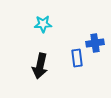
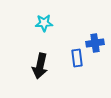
cyan star: moved 1 px right, 1 px up
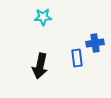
cyan star: moved 1 px left, 6 px up
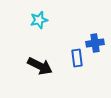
cyan star: moved 4 px left, 3 px down; rotated 12 degrees counterclockwise
black arrow: rotated 75 degrees counterclockwise
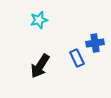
blue rectangle: rotated 18 degrees counterclockwise
black arrow: rotated 95 degrees clockwise
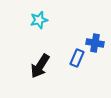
blue cross: rotated 18 degrees clockwise
blue rectangle: rotated 48 degrees clockwise
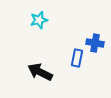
blue rectangle: rotated 12 degrees counterclockwise
black arrow: moved 6 px down; rotated 85 degrees clockwise
